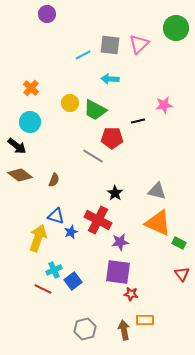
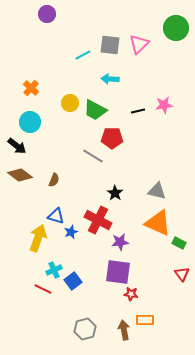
black line: moved 10 px up
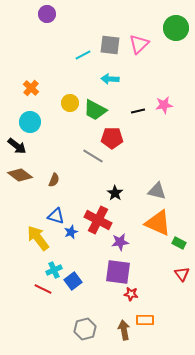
yellow arrow: rotated 56 degrees counterclockwise
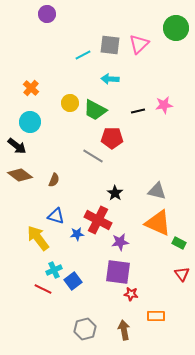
blue star: moved 6 px right, 2 px down; rotated 16 degrees clockwise
orange rectangle: moved 11 px right, 4 px up
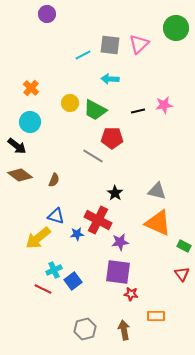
yellow arrow: rotated 92 degrees counterclockwise
green rectangle: moved 5 px right, 3 px down
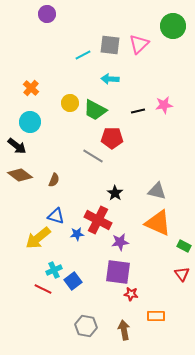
green circle: moved 3 px left, 2 px up
gray hexagon: moved 1 px right, 3 px up; rotated 25 degrees clockwise
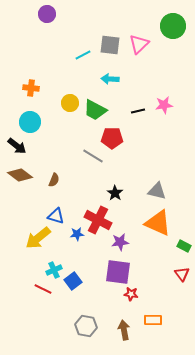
orange cross: rotated 35 degrees counterclockwise
orange rectangle: moved 3 px left, 4 px down
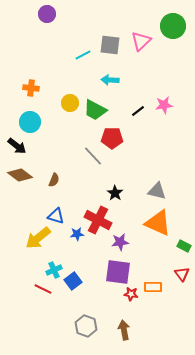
pink triangle: moved 2 px right, 3 px up
cyan arrow: moved 1 px down
black line: rotated 24 degrees counterclockwise
gray line: rotated 15 degrees clockwise
orange rectangle: moved 33 px up
gray hexagon: rotated 10 degrees clockwise
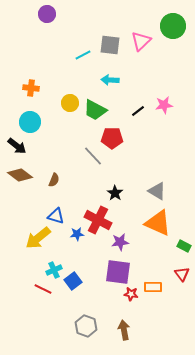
gray triangle: rotated 18 degrees clockwise
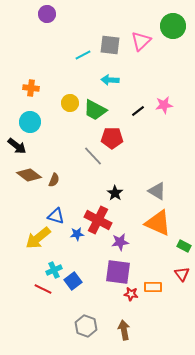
brown diamond: moved 9 px right
